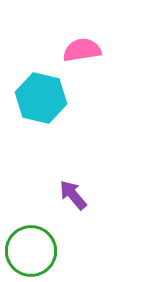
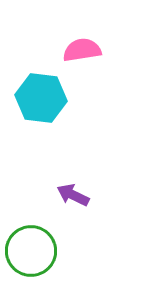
cyan hexagon: rotated 6 degrees counterclockwise
purple arrow: rotated 24 degrees counterclockwise
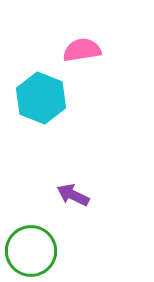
cyan hexagon: rotated 15 degrees clockwise
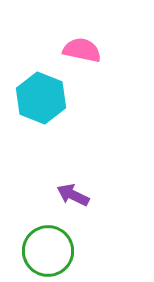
pink semicircle: rotated 21 degrees clockwise
green circle: moved 17 px right
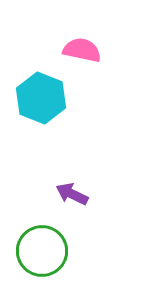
purple arrow: moved 1 px left, 1 px up
green circle: moved 6 px left
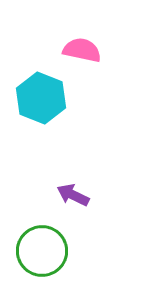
purple arrow: moved 1 px right, 1 px down
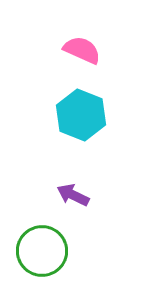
pink semicircle: rotated 12 degrees clockwise
cyan hexagon: moved 40 px right, 17 px down
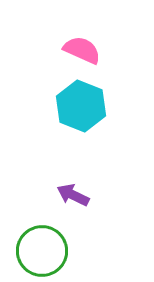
cyan hexagon: moved 9 px up
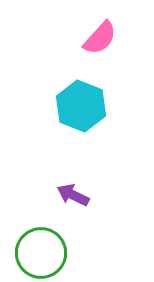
pink semicircle: moved 18 px right, 12 px up; rotated 108 degrees clockwise
green circle: moved 1 px left, 2 px down
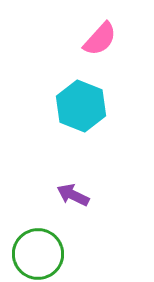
pink semicircle: moved 1 px down
green circle: moved 3 px left, 1 px down
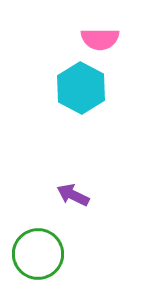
pink semicircle: rotated 48 degrees clockwise
cyan hexagon: moved 18 px up; rotated 6 degrees clockwise
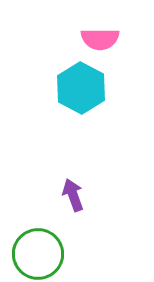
purple arrow: rotated 44 degrees clockwise
